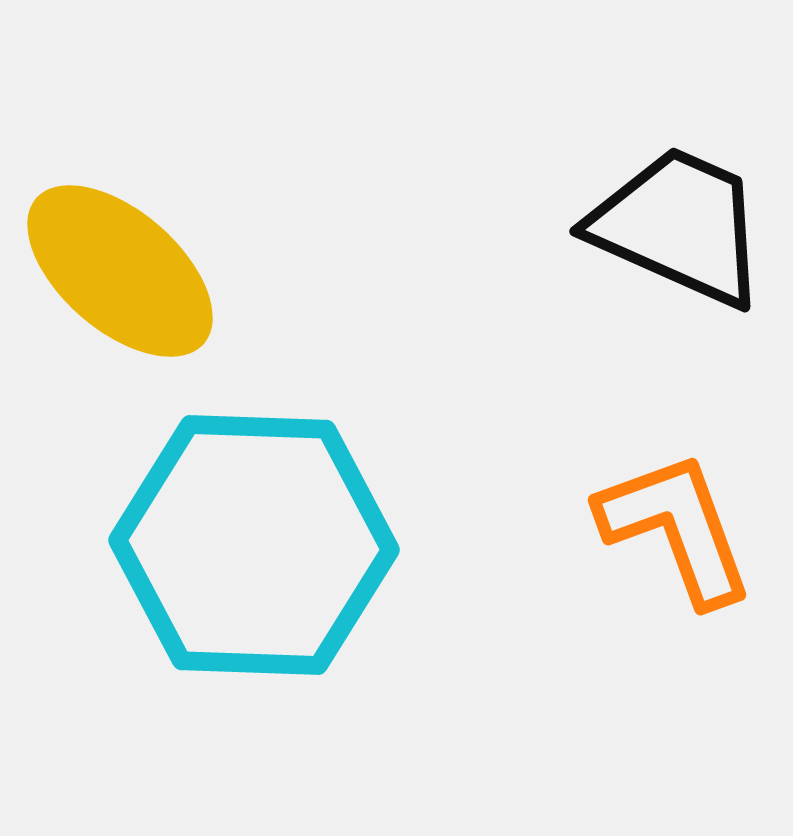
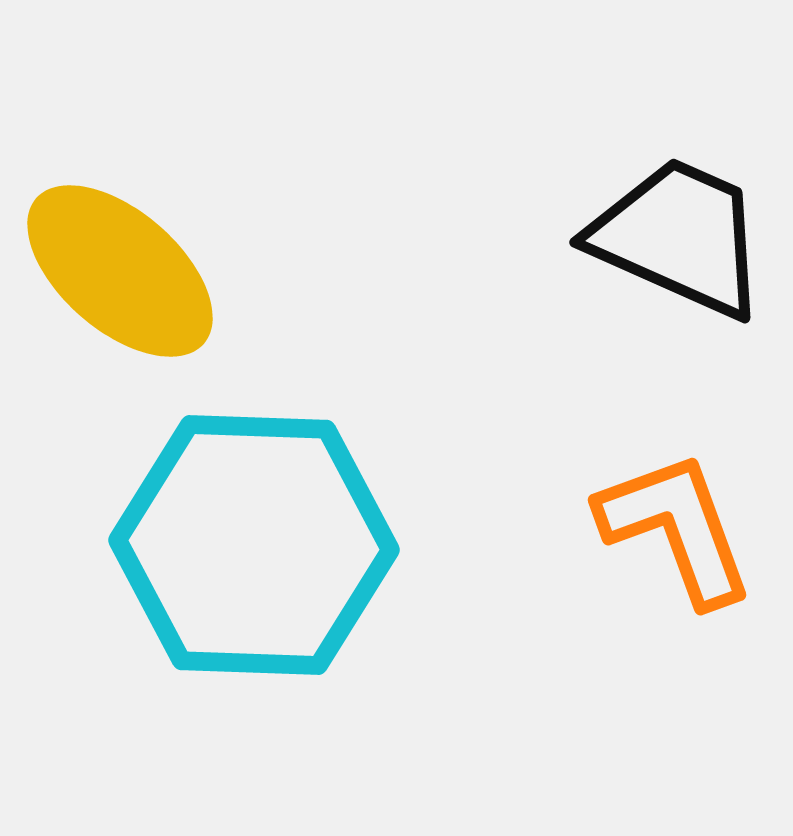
black trapezoid: moved 11 px down
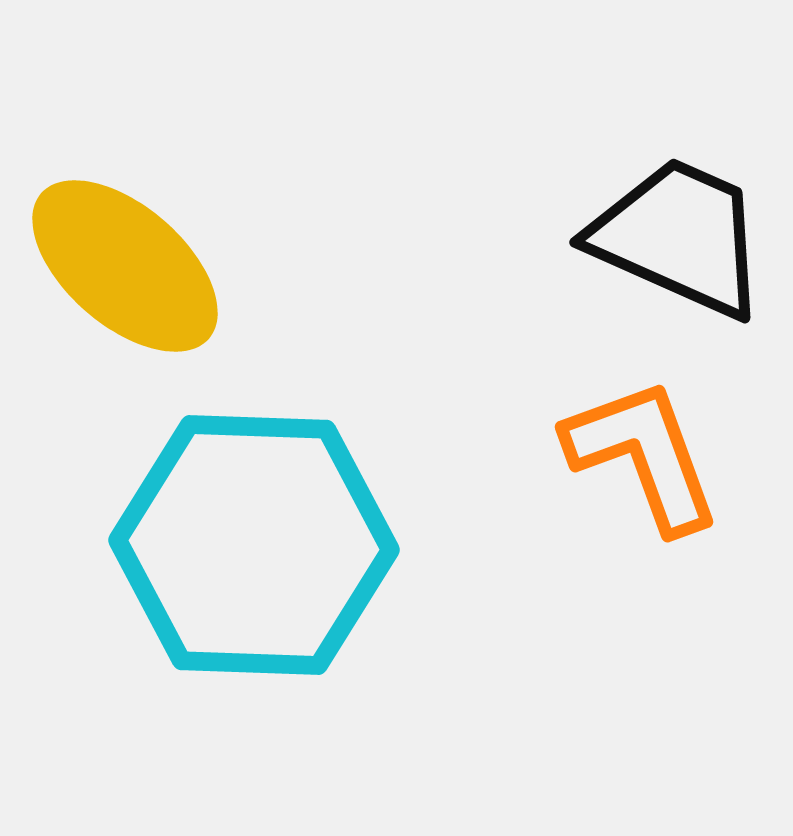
yellow ellipse: moved 5 px right, 5 px up
orange L-shape: moved 33 px left, 73 px up
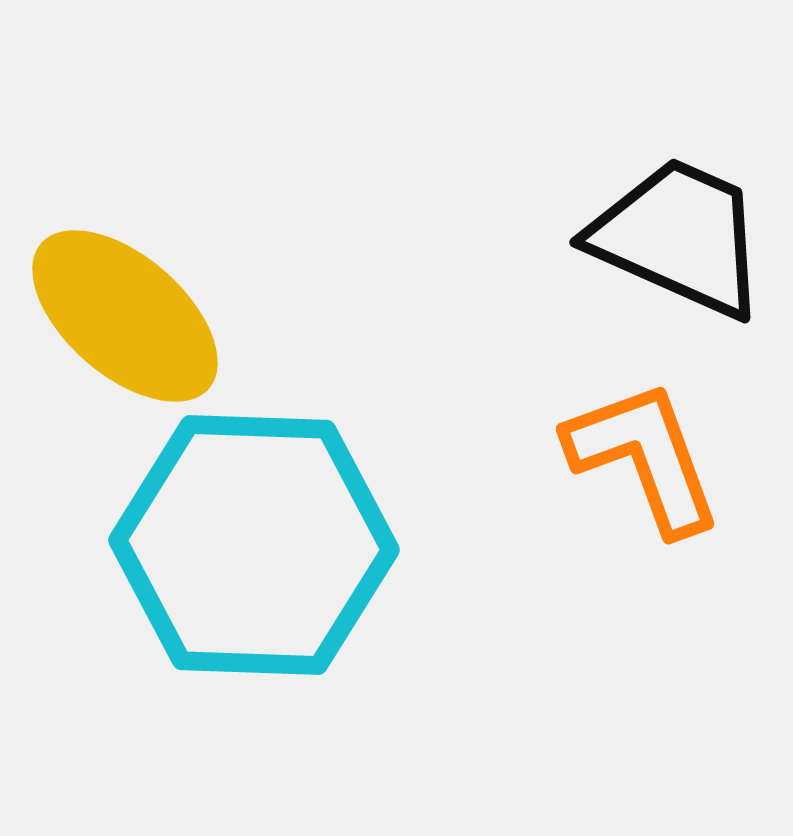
yellow ellipse: moved 50 px down
orange L-shape: moved 1 px right, 2 px down
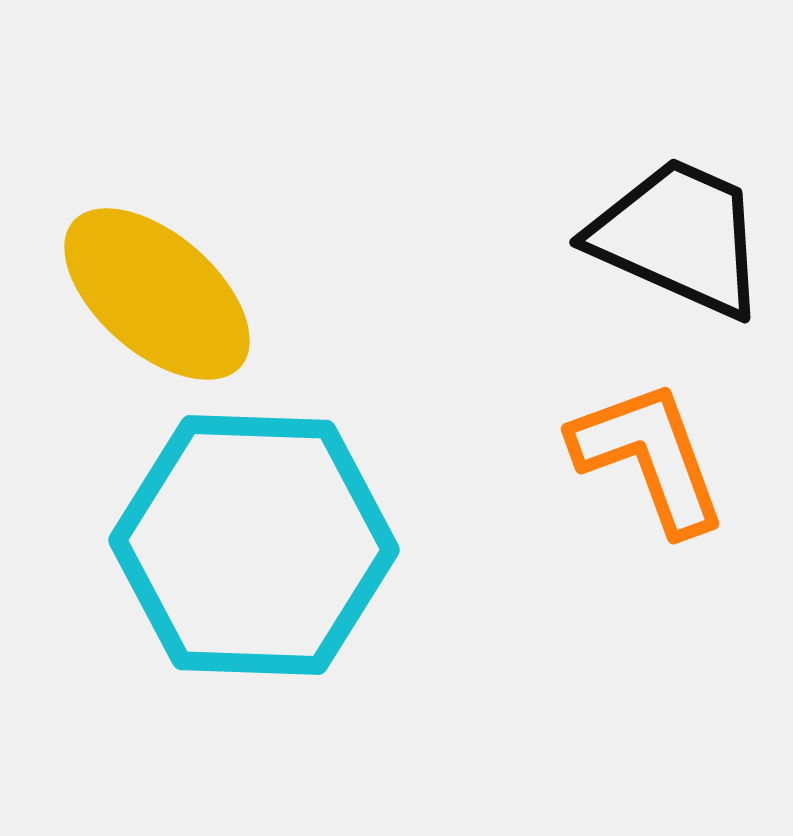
yellow ellipse: moved 32 px right, 22 px up
orange L-shape: moved 5 px right
